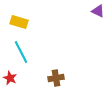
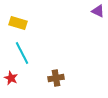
yellow rectangle: moved 1 px left, 1 px down
cyan line: moved 1 px right, 1 px down
red star: moved 1 px right
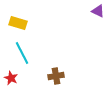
brown cross: moved 2 px up
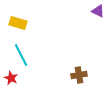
cyan line: moved 1 px left, 2 px down
brown cross: moved 23 px right, 1 px up
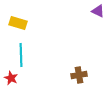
cyan line: rotated 25 degrees clockwise
